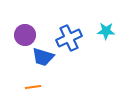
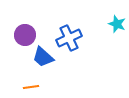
cyan star: moved 11 px right, 7 px up; rotated 18 degrees clockwise
blue trapezoid: rotated 25 degrees clockwise
orange line: moved 2 px left
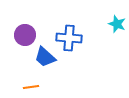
blue cross: rotated 30 degrees clockwise
blue trapezoid: moved 2 px right
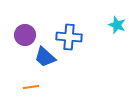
cyan star: moved 1 px down
blue cross: moved 1 px up
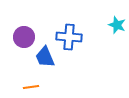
purple circle: moved 1 px left, 2 px down
blue trapezoid: rotated 25 degrees clockwise
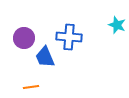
purple circle: moved 1 px down
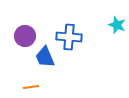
purple circle: moved 1 px right, 2 px up
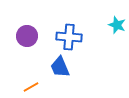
purple circle: moved 2 px right
blue trapezoid: moved 15 px right, 10 px down
orange line: rotated 21 degrees counterclockwise
